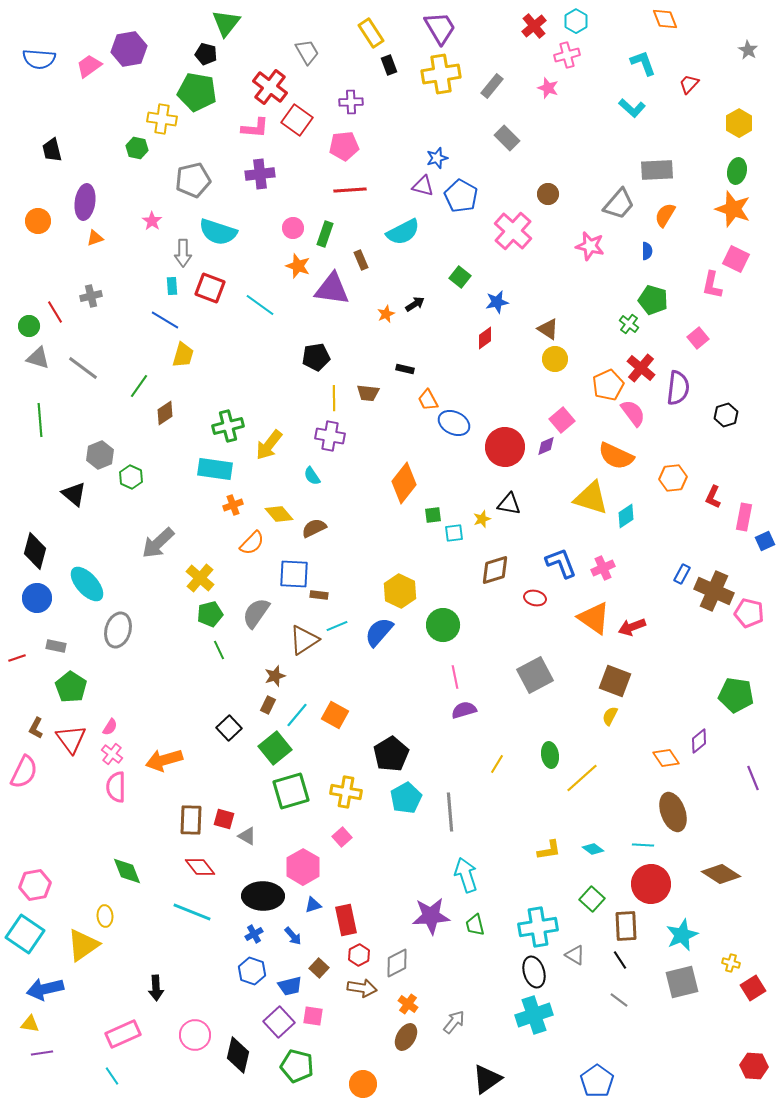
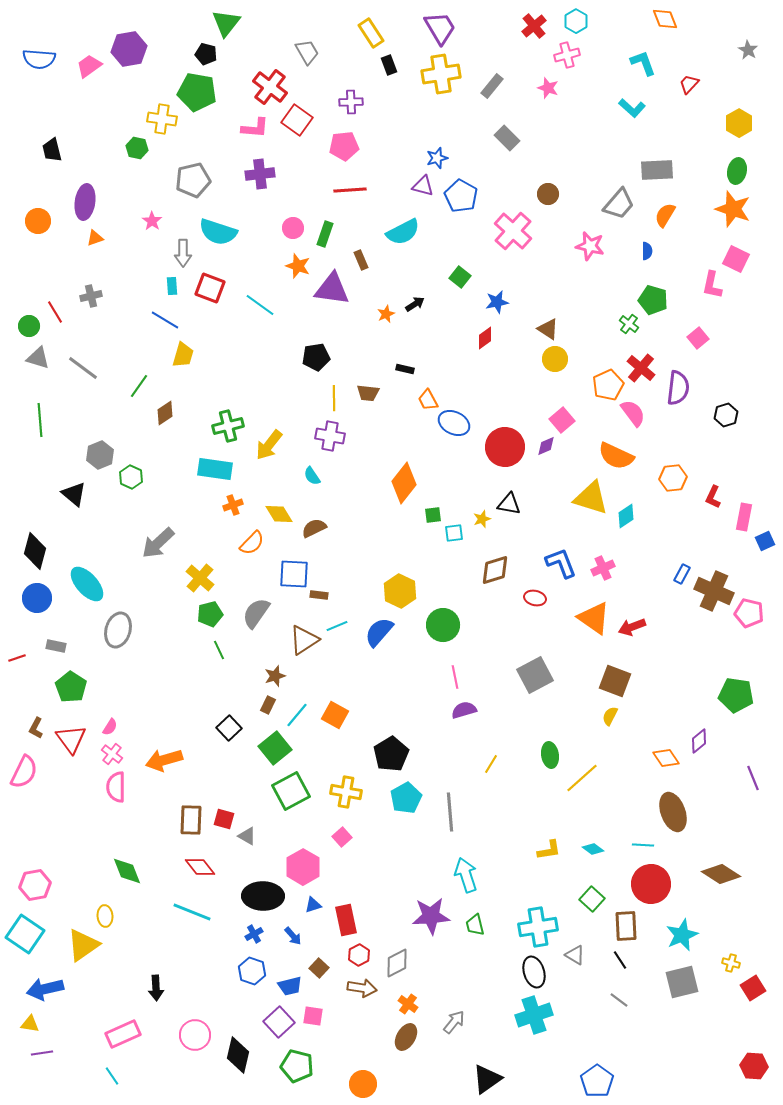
yellow diamond at (279, 514): rotated 8 degrees clockwise
yellow line at (497, 764): moved 6 px left
green square at (291, 791): rotated 12 degrees counterclockwise
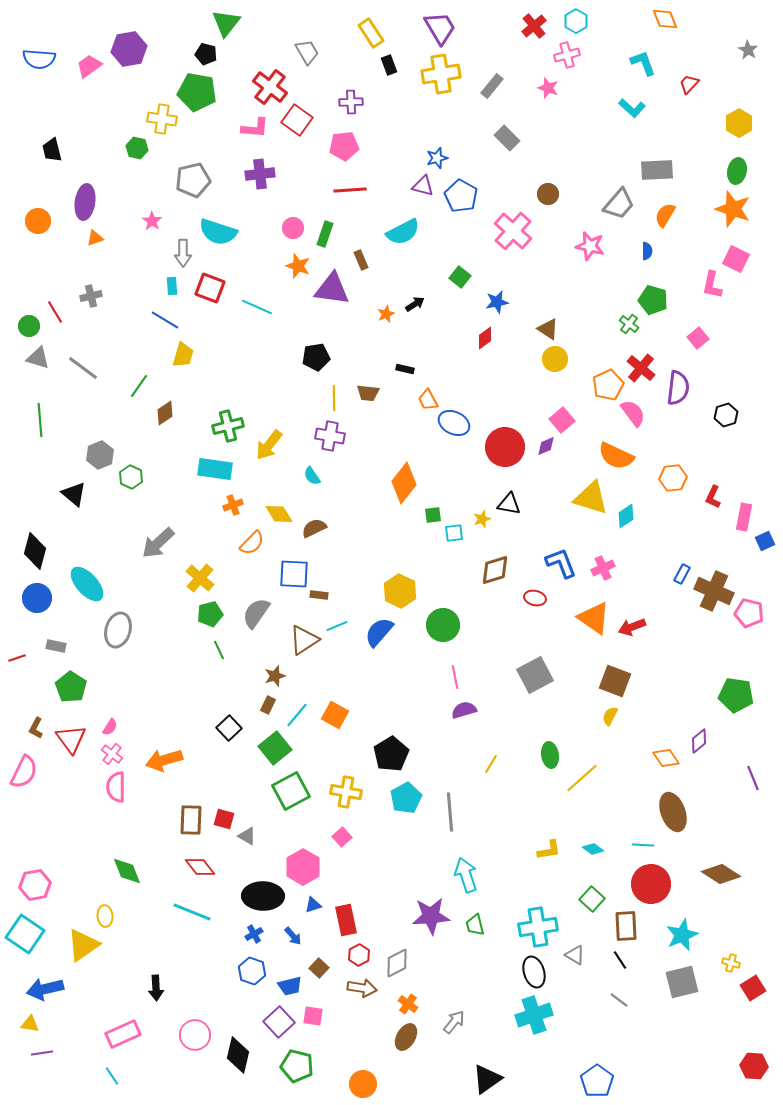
cyan line at (260, 305): moved 3 px left, 2 px down; rotated 12 degrees counterclockwise
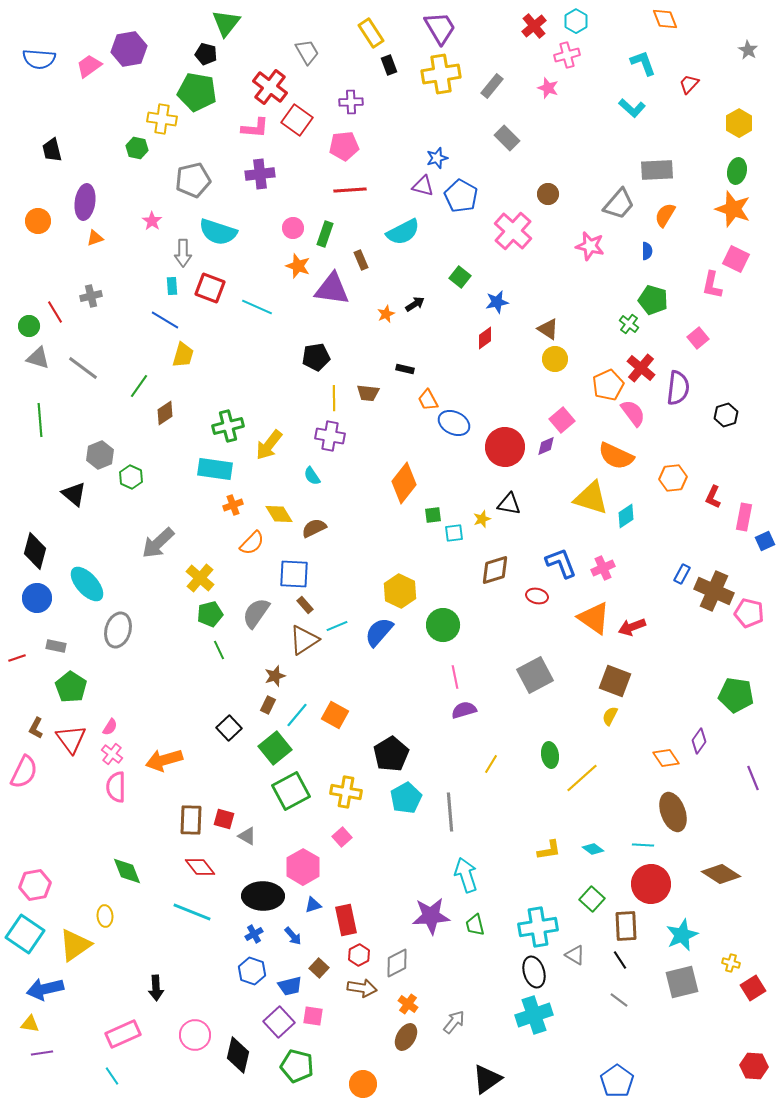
brown rectangle at (319, 595): moved 14 px left, 10 px down; rotated 42 degrees clockwise
red ellipse at (535, 598): moved 2 px right, 2 px up
purple diamond at (699, 741): rotated 15 degrees counterclockwise
yellow triangle at (83, 945): moved 8 px left
blue pentagon at (597, 1081): moved 20 px right
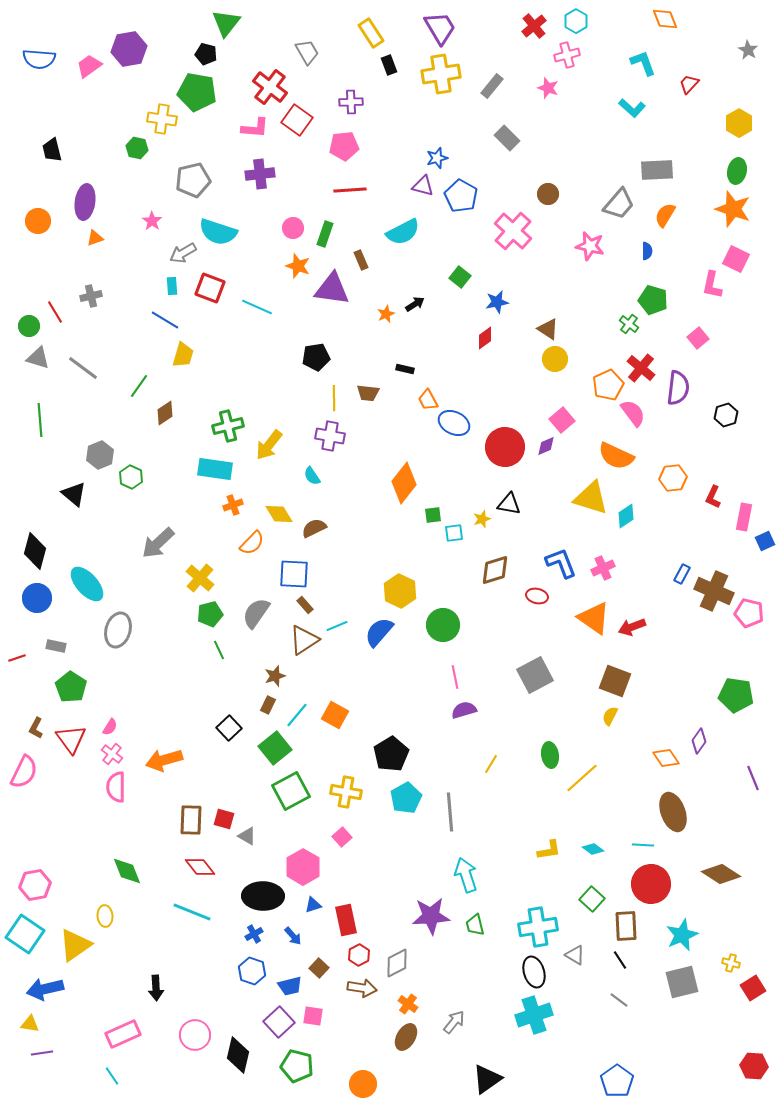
gray arrow at (183, 253): rotated 60 degrees clockwise
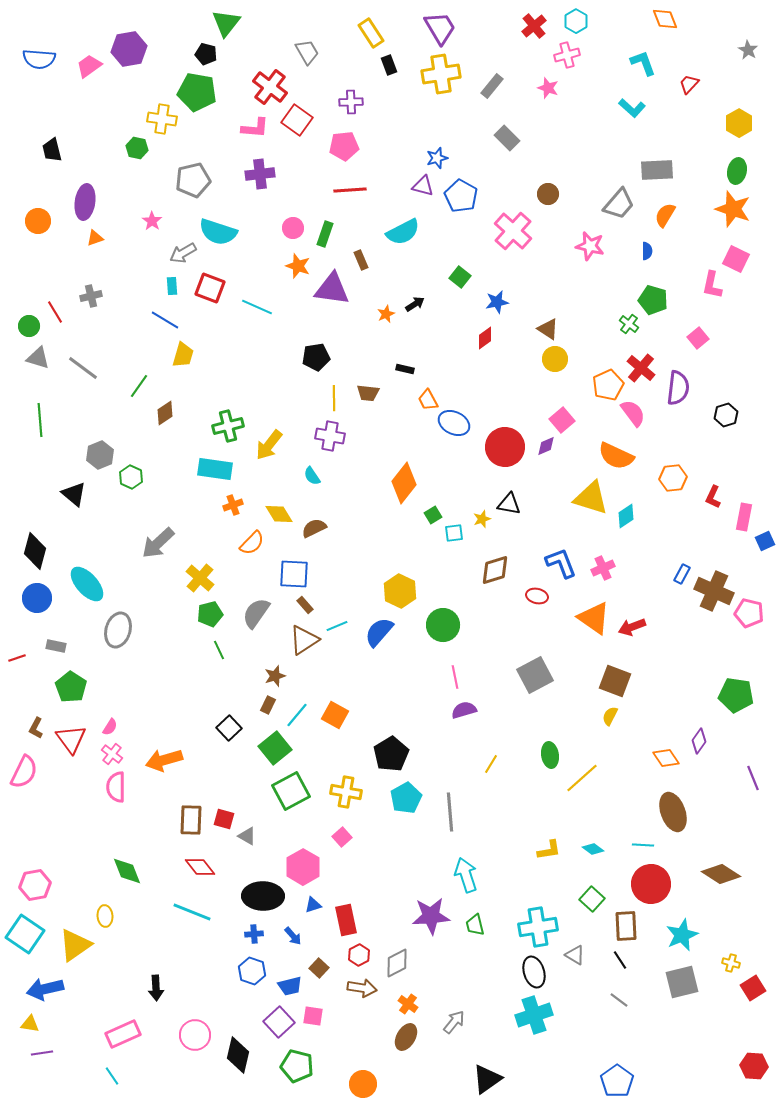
green square at (433, 515): rotated 24 degrees counterclockwise
blue cross at (254, 934): rotated 24 degrees clockwise
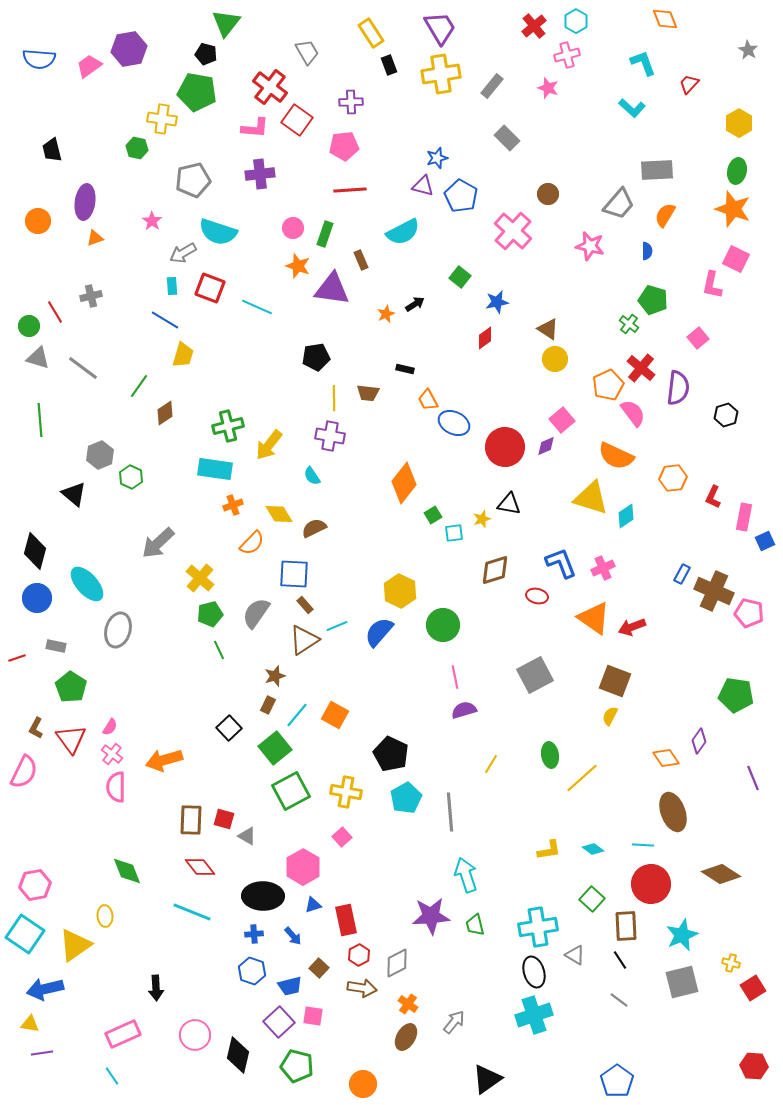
black pentagon at (391, 754): rotated 16 degrees counterclockwise
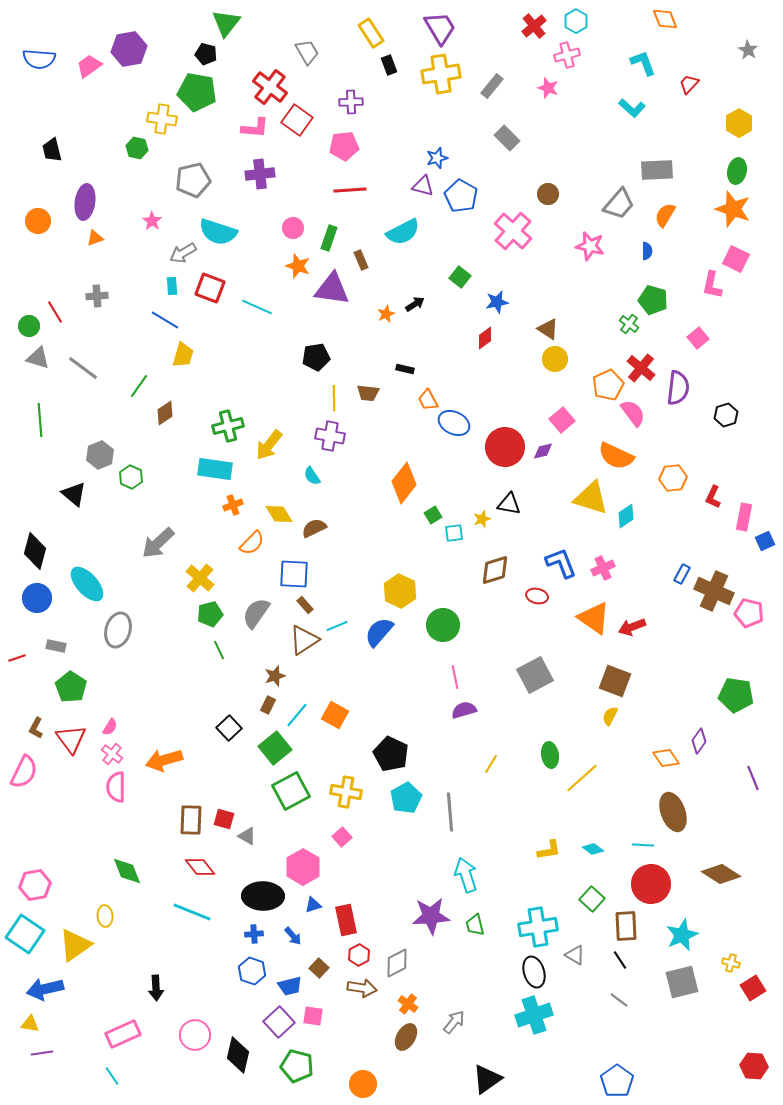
green rectangle at (325, 234): moved 4 px right, 4 px down
gray cross at (91, 296): moved 6 px right; rotated 10 degrees clockwise
purple diamond at (546, 446): moved 3 px left, 5 px down; rotated 10 degrees clockwise
